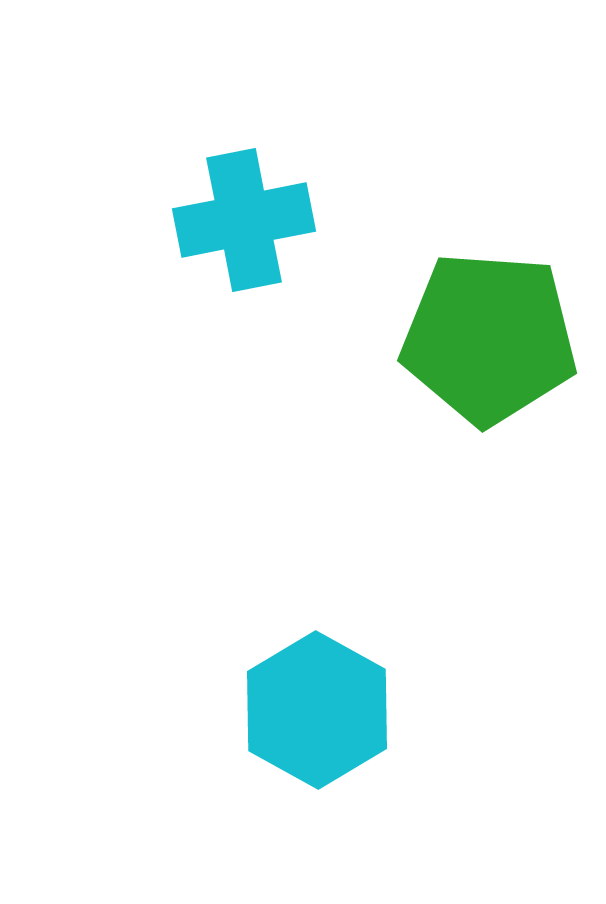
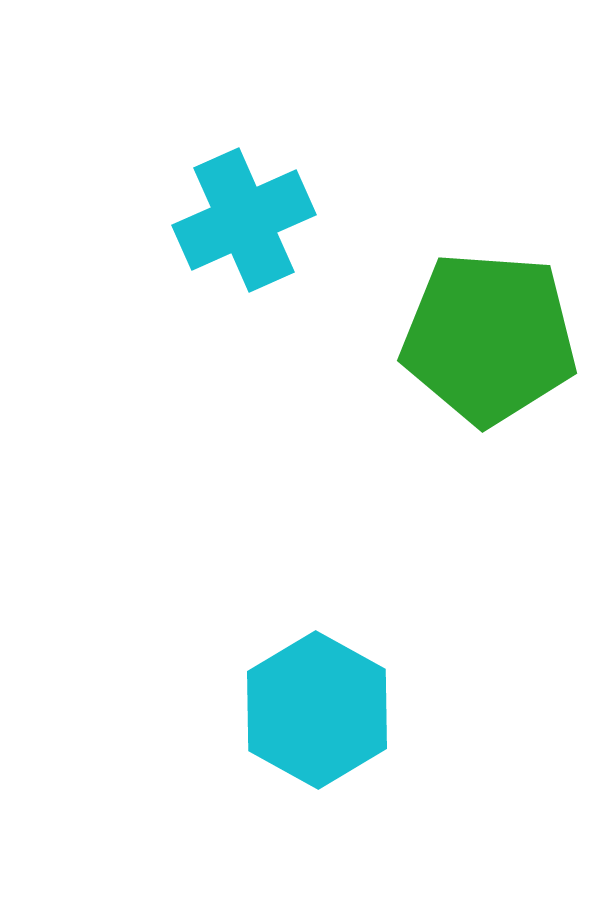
cyan cross: rotated 13 degrees counterclockwise
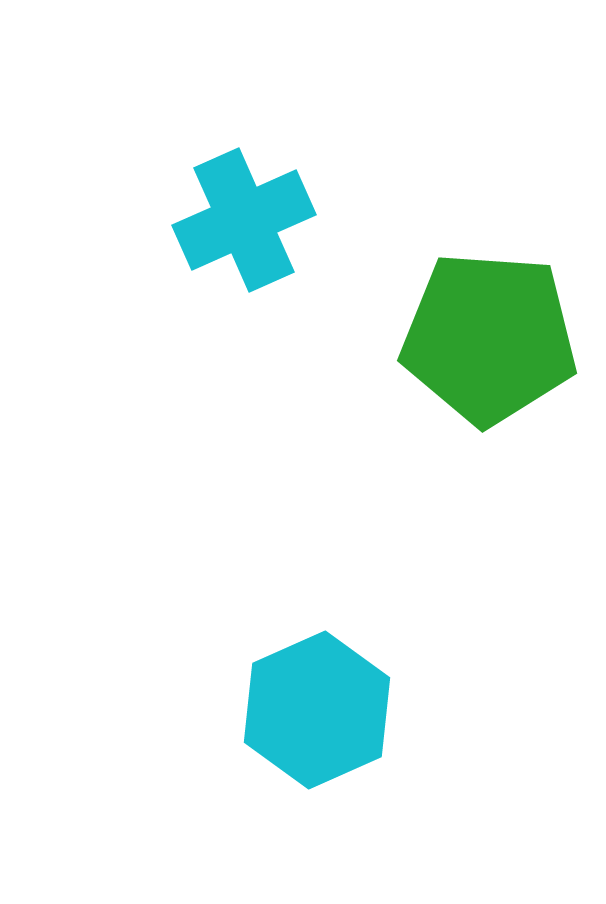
cyan hexagon: rotated 7 degrees clockwise
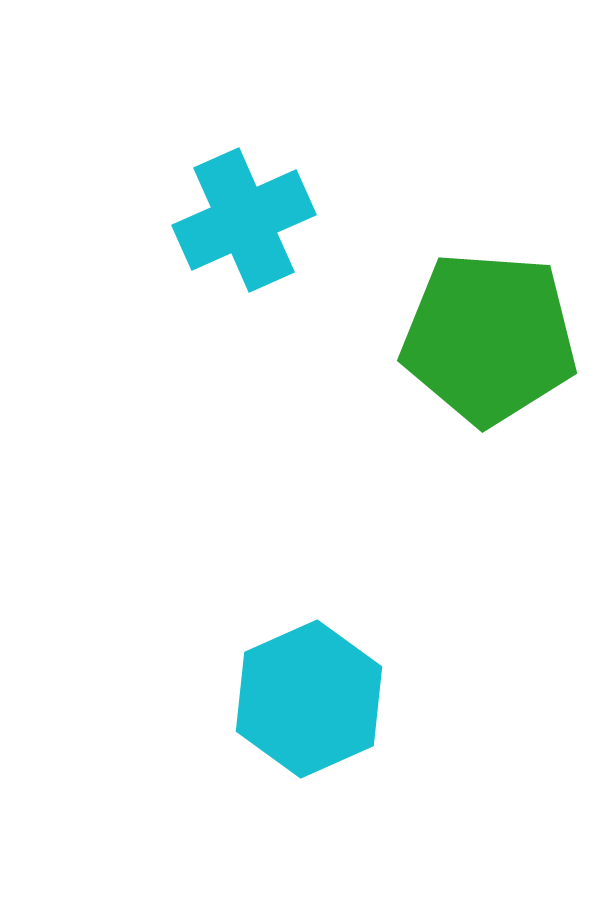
cyan hexagon: moved 8 px left, 11 px up
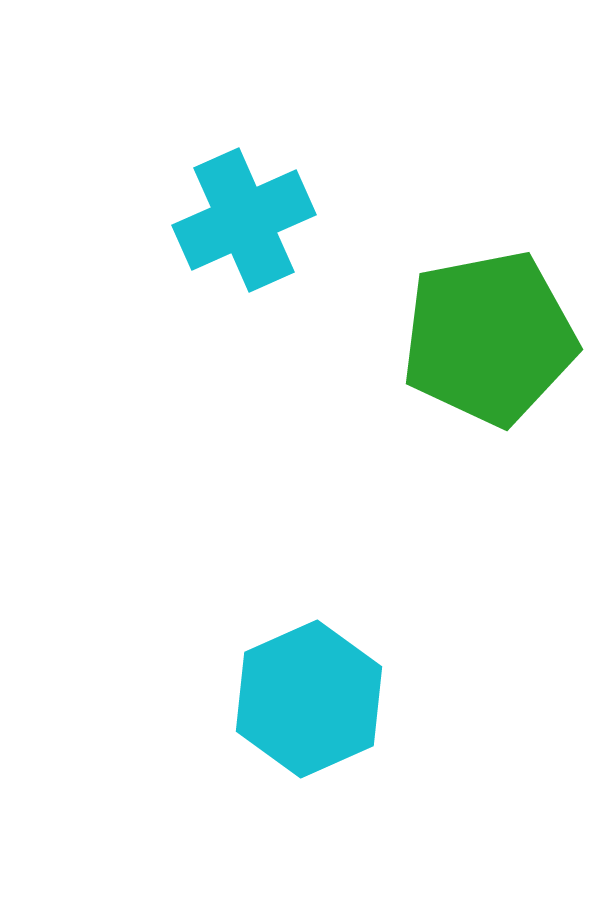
green pentagon: rotated 15 degrees counterclockwise
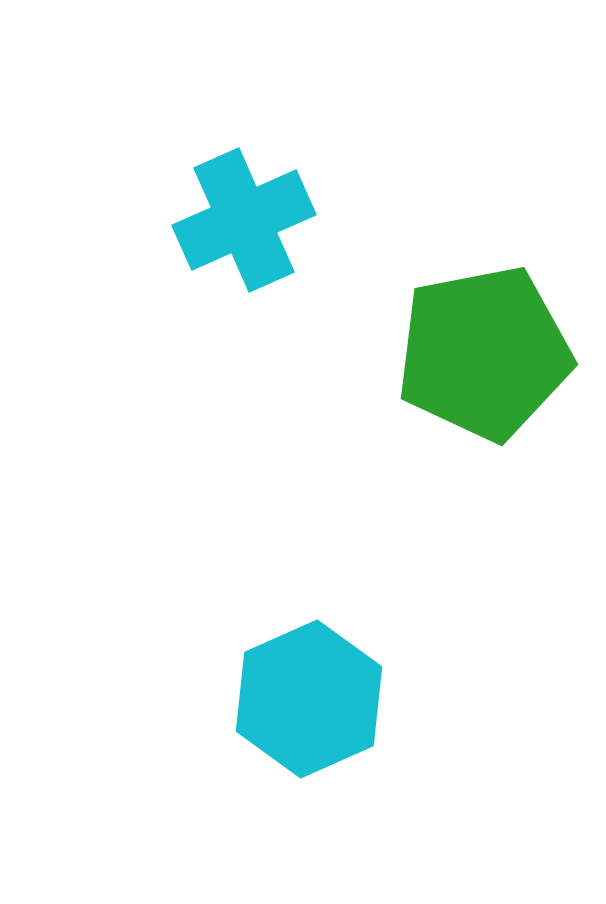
green pentagon: moved 5 px left, 15 px down
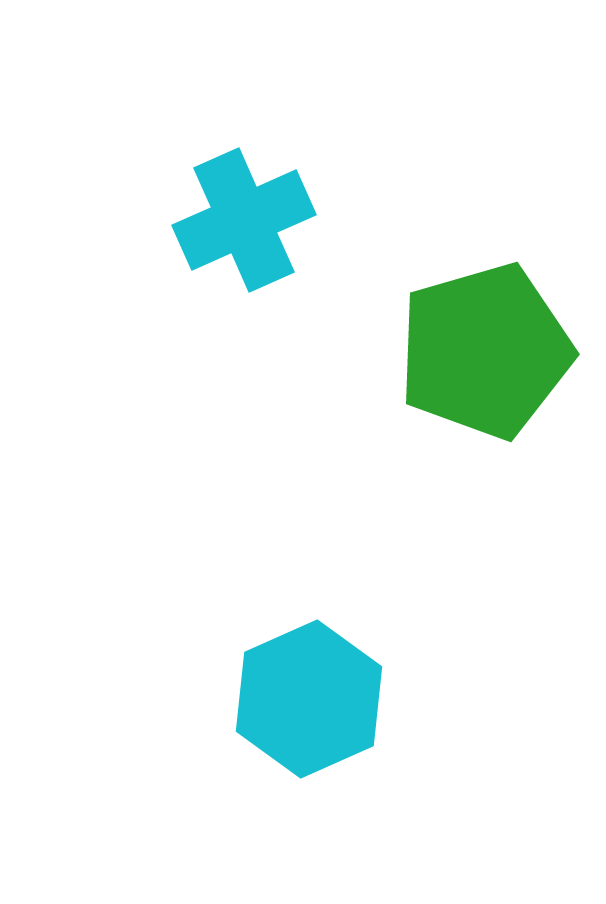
green pentagon: moved 1 px right, 2 px up; rotated 5 degrees counterclockwise
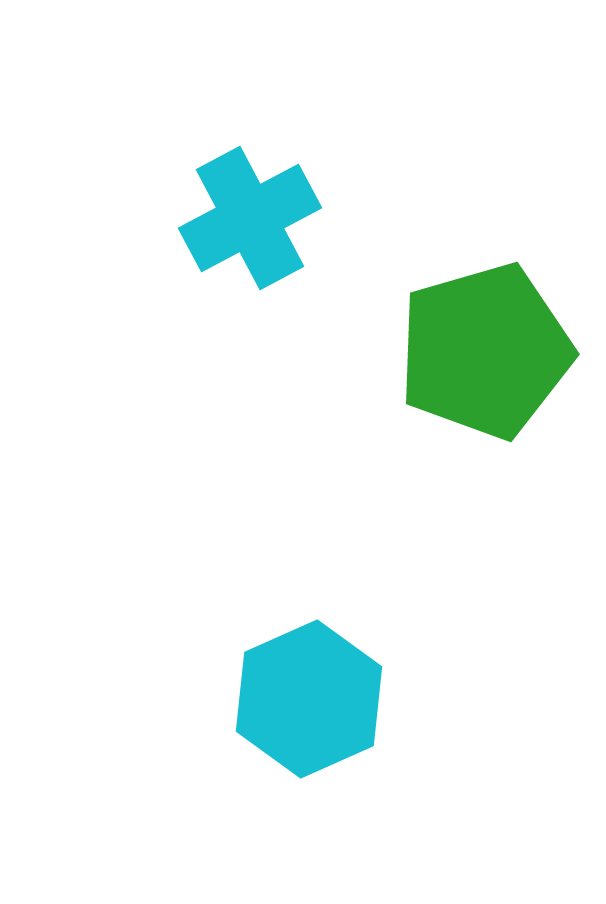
cyan cross: moved 6 px right, 2 px up; rotated 4 degrees counterclockwise
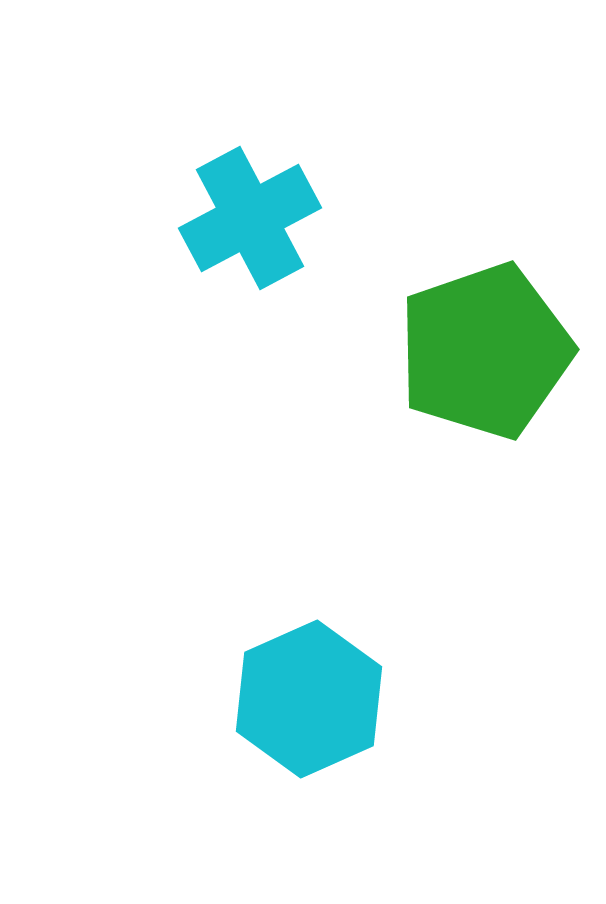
green pentagon: rotated 3 degrees counterclockwise
